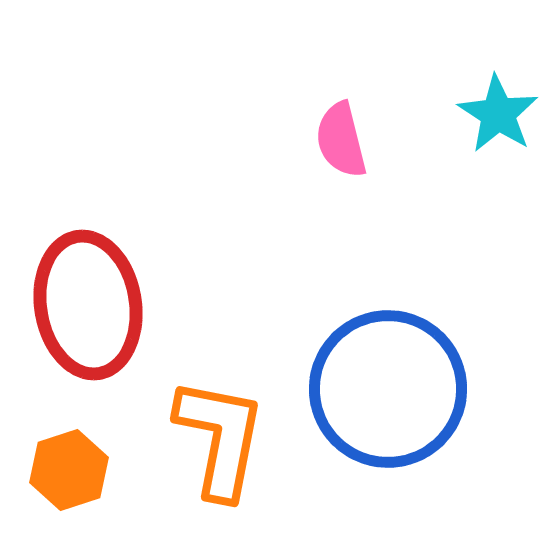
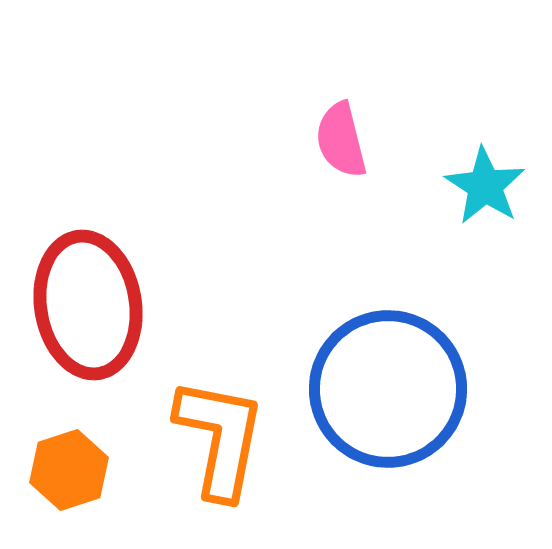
cyan star: moved 13 px left, 72 px down
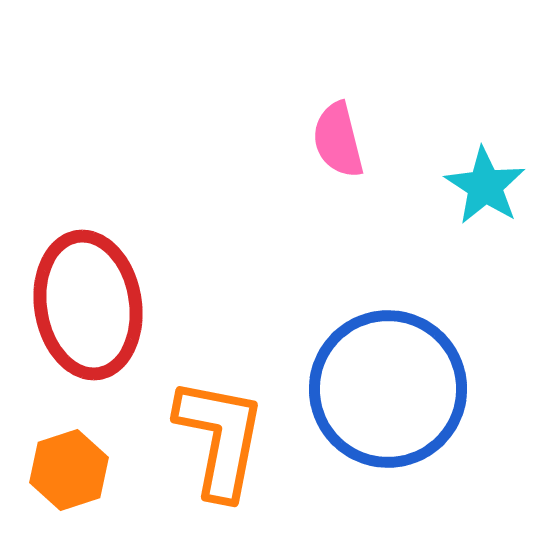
pink semicircle: moved 3 px left
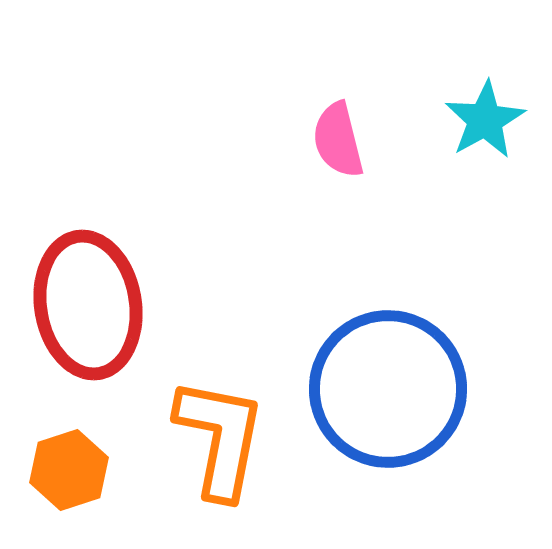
cyan star: moved 66 px up; rotated 10 degrees clockwise
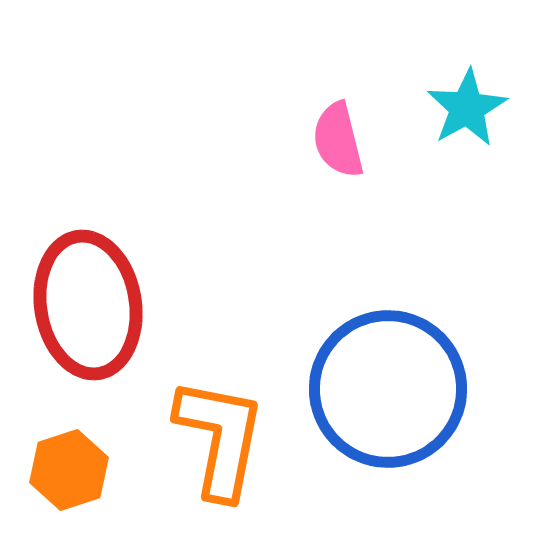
cyan star: moved 18 px left, 12 px up
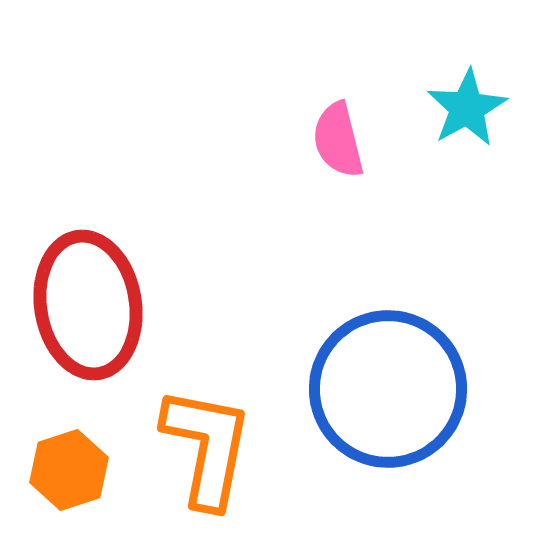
orange L-shape: moved 13 px left, 9 px down
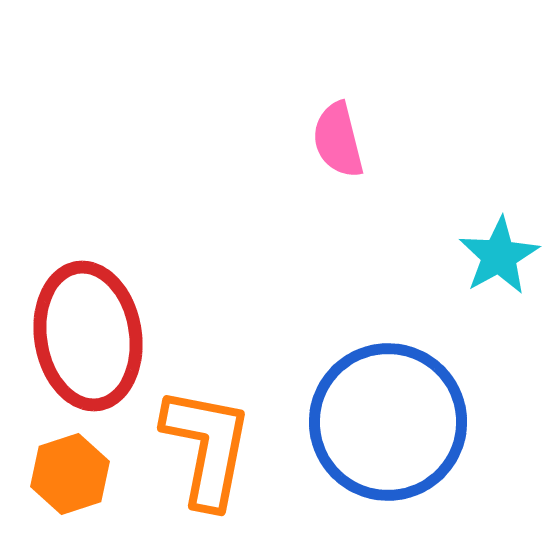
cyan star: moved 32 px right, 148 px down
red ellipse: moved 31 px down
blue circle: moved 33 px down
orange hexagon: moved 1 px right, 4 px down
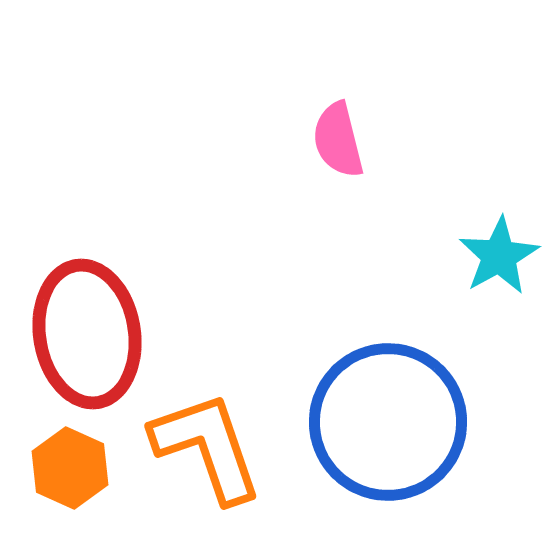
red ellipse: moved 1 px left, 2 px up
orange L-shape: rotated 30 degrees counterclockwise
orange hexagon: moved 6 px up; rotated 18 degrees counterclockwise
